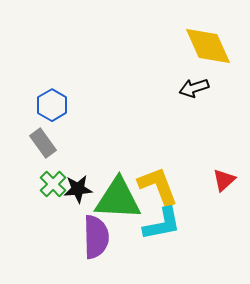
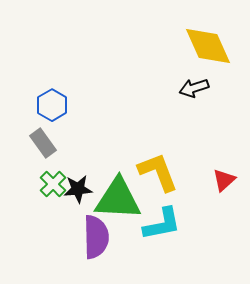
yellow L-shape: moved 14 px up
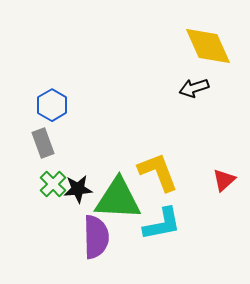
gray rectangle: rotated 16 degrees clockwise
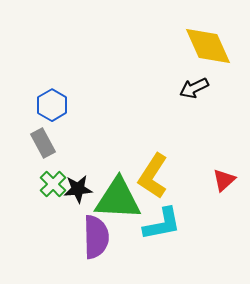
black arrow: rotated 8 degrees counterclockwise
gray rectangle: rotated 8 degrees counterclockwise
yellow L-shape: moved 5 px left, 4 px down; rotated 126 degrees counterclockwise
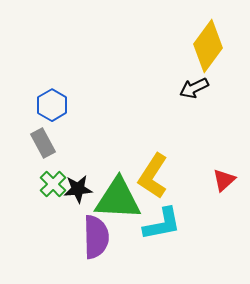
yellow diamond: rotated 60 degrees clockwise
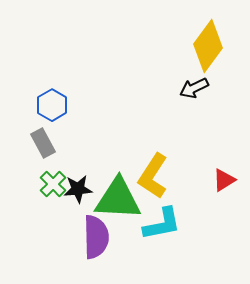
red triangle: rotated 10 degrees clockwise
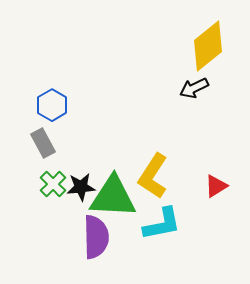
yellow diamond: rotated 15 degrees clockwise
red triangle: moved 8 px left, 6 px down
black star: moved 3 px right, 2 px up
green triangle: moved 5 px left, 2 px up
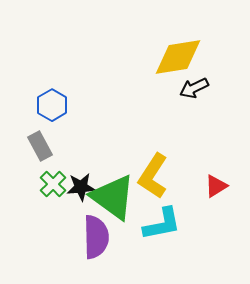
yellow diamond: moved 30 px left, 11 px down; rotated 30 degrees clockwise
gray rectangle: moved 3 px left, 3 px down
green triangle: rotated 33 degrees clockwise
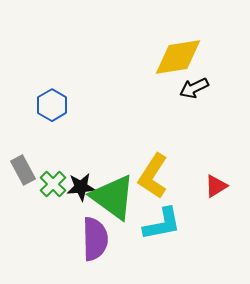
gray rectangle: moved 17 px left, 24 px down
purple semicircle: moved 1 px left, 2 px down
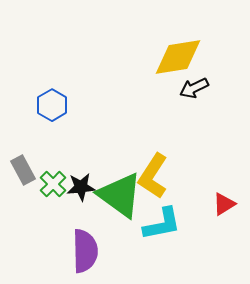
red triangle: moved 8 px right, 18 px down
green triangle: moved 7 px right, 2 px up
purple semicircle: moved 10 px left, 12 px down
